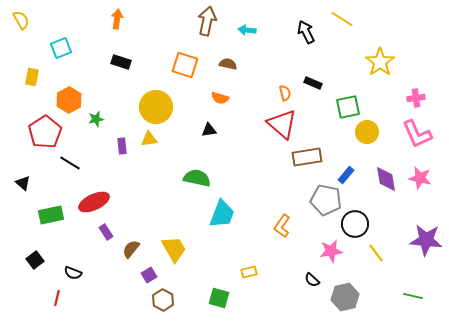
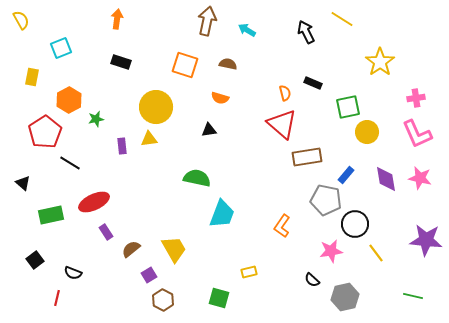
cyan arrow at (247, 30): rotated 24 degrees clockwise
brown semicircle at (131, 249): rotated 12 degrees clockwise
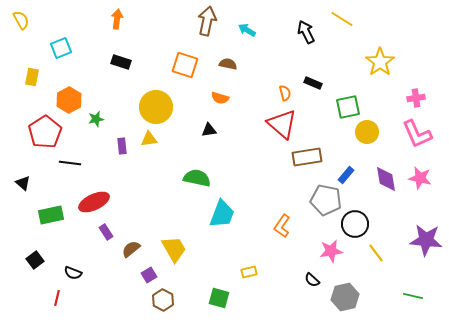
black line at (70, 163): rotated 25 degrees counterclockwise
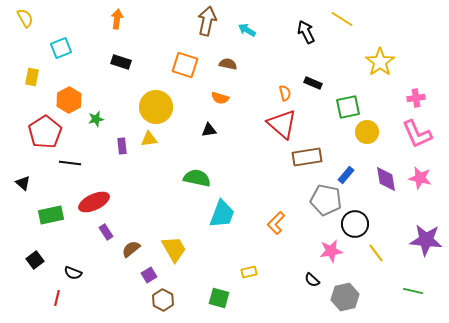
yellow semicircle at (21, 20): moved 4 px right, 2 px up
orange L-shape at (282, 226): moved 6 px left, 3 px up; rotated 10 degrees clockwise
green line at (413, 296): moved 5 px up
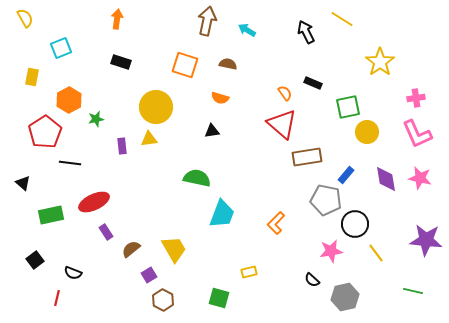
orange semicircle at (285, 93): rotated 21 degrees counterclockwise
black triangle at (209, 130): moved 3 px right, 1 px down
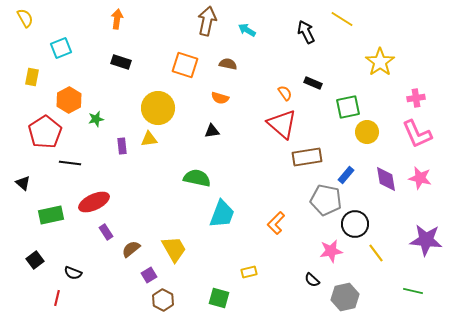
yellow circle at (156, 107): moved 2 px right, 1 px down
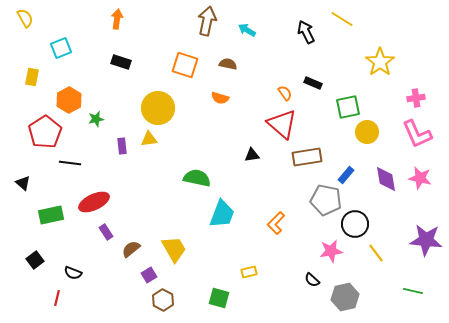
black triangle at (212, 131): moved 40 px right, 24 px down
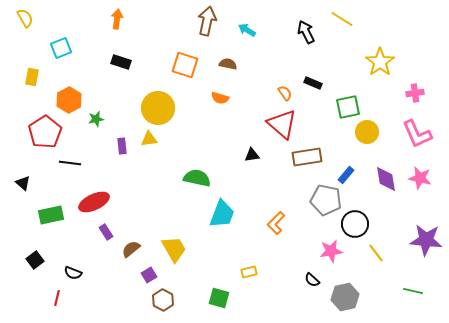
pink cross at (416, 98): moved 1 px left, 5 px up
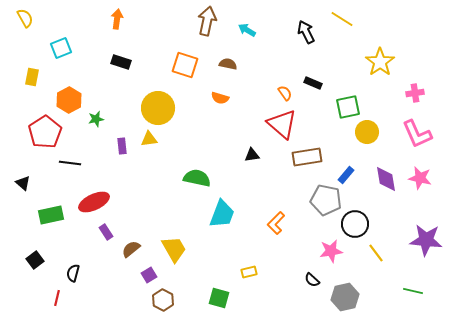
black semicircle at (73, 273): rotated 84 degrees clockwise
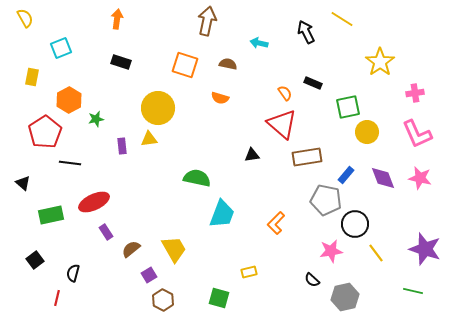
cyan arrow at (247, 30): moved 12 px right, 13 px down; rotated 18 degrees counterclockwise
purple diamond at (386, 179): moved 3 px left, 1 px up; rotated 12 degrees counterclockwise
purple star at (426, 240): moved 1 px left, 9 px down; rotated 12 degrees clockwise
